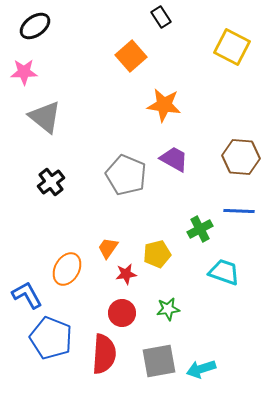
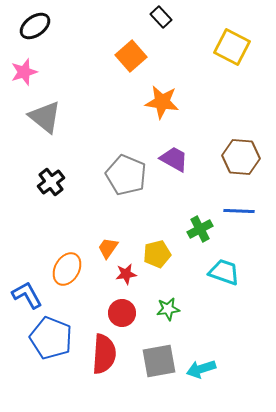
black rectangle: rotated 10 degrees counterclockwise
pink star: rotated 16 degrees counterclockwise
orange star: moved 2 px left, 3 px up
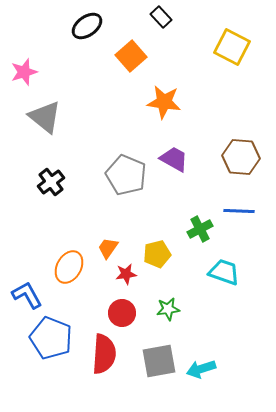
black ellipse: moved 52 px right
orange star: moved 2 px right
orange ellipse: moved 2 px right, 2 px up
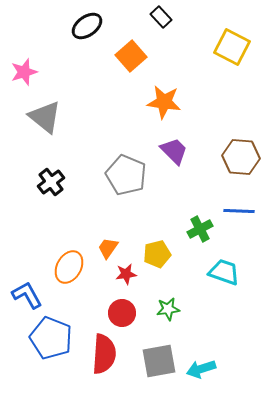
purple trapezoid: moved 8 px up; rotated 16 degrees clockwise
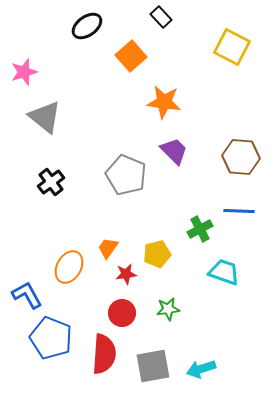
gray square: moved 6 px left, 5 px down
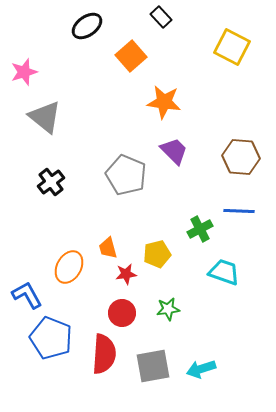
orange trapezoid: rotated 50 degrees counterclockwise
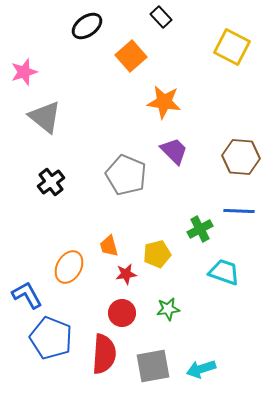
orange trapezoid: moved 1 px right, 2 px up
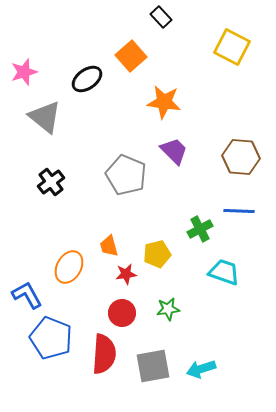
black ellipse: moved 53 px down
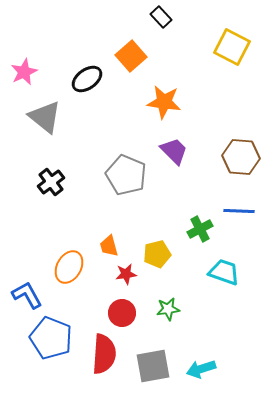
pink star: rotated 8 degrees counterclockwise
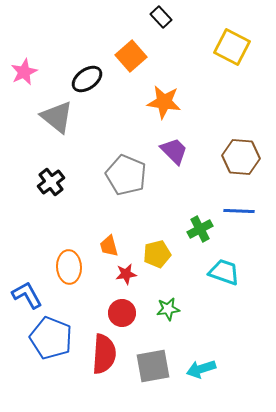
gray triangle: moved 12 px right
orange ellipse: rotated 32 degrees counterclockwise
